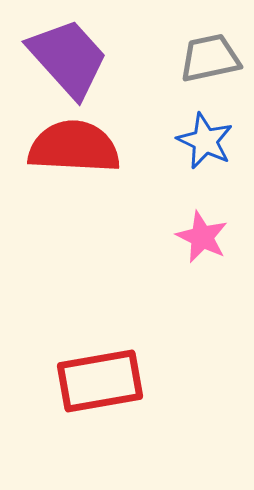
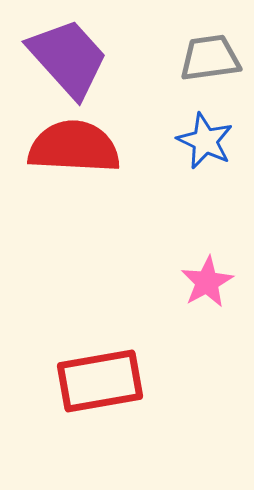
gray trapezoid: rotated 4 degrees clockwise
pink star: moved 5 px right, 45 px down; rotated 18 degrees clockwise
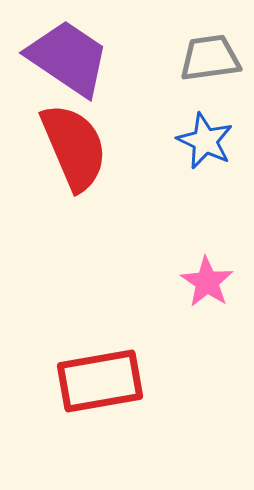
purple trapezoid: rotated 14 degrees counterclockwise
red semicircle: rotated 64 degrees clockwise
pink star: rotated 10 degrees counterclockwise
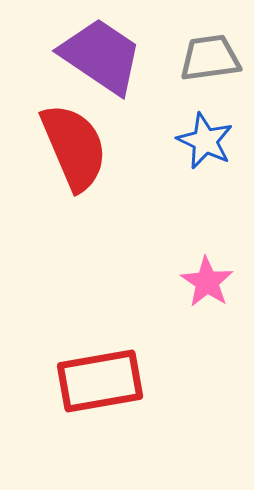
purple trapezoid: moved 33 px right, 2 px up
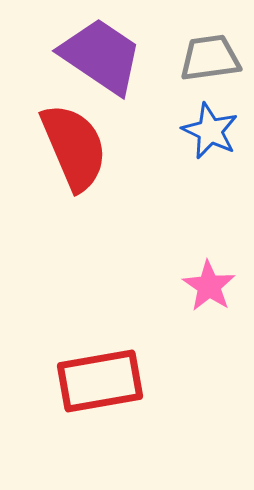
blue star: moved 5 px right, 10 px up
pink star: moved 2 px right, 4 px down
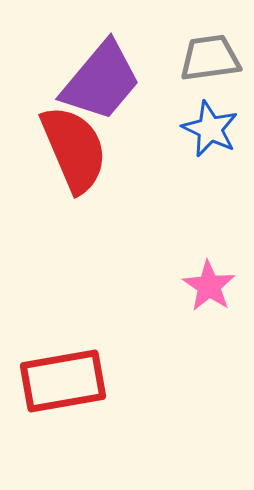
purple trapezoid: moved 25 px down; rotated 96 degrees clockwise
blue star: moved 2 px up
red semicircle: moved 2 px down
red rectangle: moved 37 px left
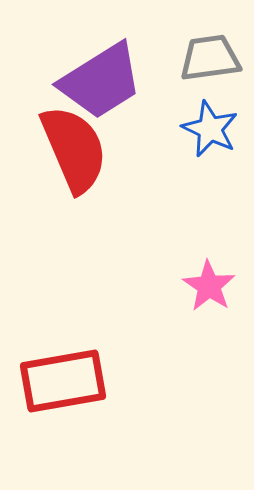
purple trapezoid: rotated 18 degrees clockwise
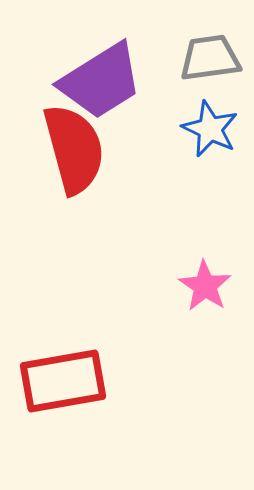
red semicircle: rotated 8 degrees clockwise
pink star: moved 4 px left
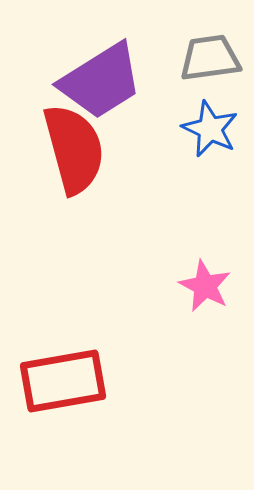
pink star: rotated 6 degrees counterclockwise
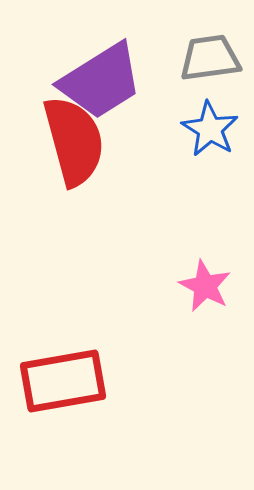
blue star: rotated 6 degrees clockwise
red semicircle: moved 8 px up
